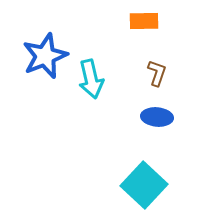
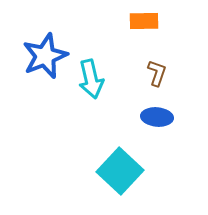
cyan square: moved 24 px left, 14 px up
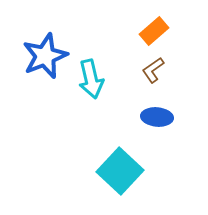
orange rectangle: moved 10 px right, 10 px down; rotated 40 degrees counterclockwise
brown L-shape: moved 4 px left, 3 px up; rotated 144 degrees counterclockwise
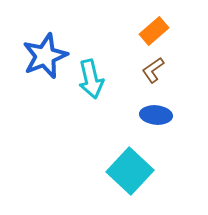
blue ellipse: moved 1 px left, 2 px up
cyan square: moved 10 px right
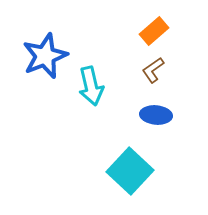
cyan arrow: moved 7 px down
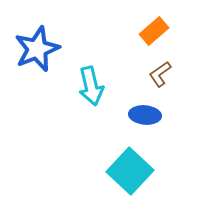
blue star: moved 8 px left, 7 px up
brown L-shape: moved 7 px right, 4 px down
blue ellipse: moved 11 px left
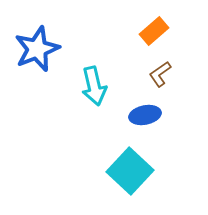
cyan arrow: moved 3 px right
blue ellipse: rotated 16 degrees counterclockwise
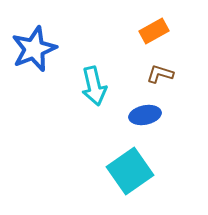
orange rectangle: rotated 12 degrees clockwise
blue star: moved 3 px left
brown L-shape: rotated 52 degrees clockwise
cyan square: rotated 12 degrees clockwise
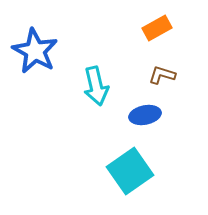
orange rectangle: moved 3 px right, 3 px up
blue star: moved 1 px right, 2 px down; rotated 21 degrees counterclockwise
brown L-shape: moved 2 px right, 1 px down
cyan arrow: moved 2 px right
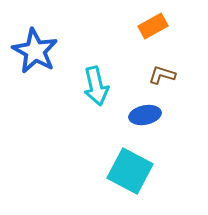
orange rectangle: moved 4 px left, 2 px up
cyan square: rotated 27 degrees counterclockwise
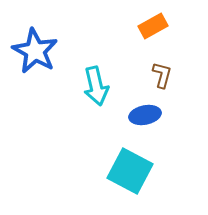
brown L-shape: rotated 88 degrees clockwise
